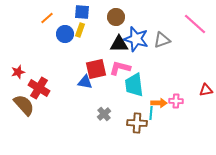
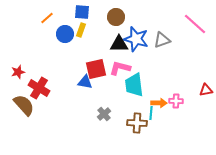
yellow rectangle: moved 1 px right
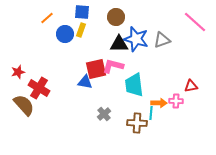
pink line: moved 2 px up
pink L-shape: moved 7 px left, 2 px up
red triangle: moved 15 px left, 4 px up
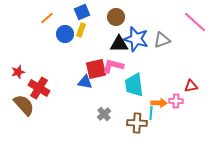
blue square: rotated 28 degrees counterclockwise
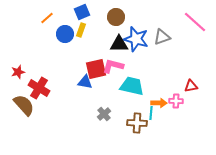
gray triangle: moved 3 px up
cyan trapezoid: moved 2 px left, 1 px down; rotated 110 degrees clockwise
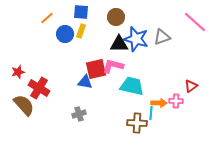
blue square: moved 1 px left; rotated 28 degrees clockwise
yellow rectangle: moved 1 px down
red triangle: rotated 24 degrees counterclockwise
gray cross: moved 25 px left; rotated 24 degrees clockwise
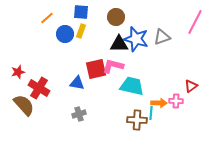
pink line: rotated 75 degrees clockwise
blue triangle: moved 8 px left, 1 px down
brown cross: moved 3 px up
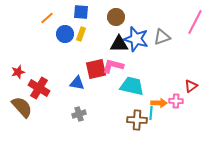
yellow rectangle: moved 3 px down
brown semicircle: moved 2 px left, 2 px down
